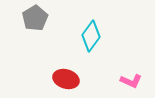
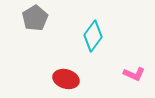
cyan diamond: moved 2 px right
pink L-shape: moved 3 px right, 7 px up
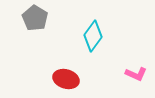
gray pentagon: rotated 10 degrees counterclockwise
pink L-shape: moved 2 px right
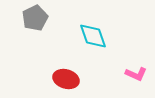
gray pentagon: rotated 15 degrees clockwise
cyan diamond: rotated 56 degrees counterclockwise
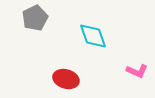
pink L-shape: moved 1 px right, 3 px up
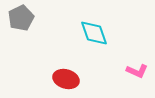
gray pentagon: moved 14 px left
cyan diamond: moved 1 px right, 3 px up
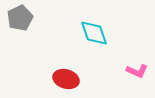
gray pentagon: moved 1 px left
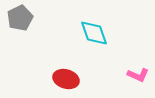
pink L-shape: moved 1 px right, 4 px down
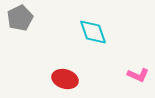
cyan diamond: moved 1 px left, 1 px up
red ellipse: moved 1 px left
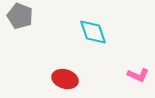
gray pentagon: moved 2 px up; rotated 25 degrees counterclockwise
